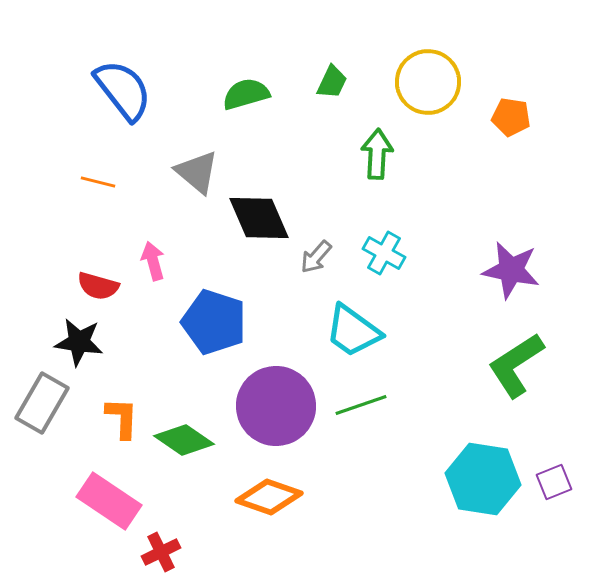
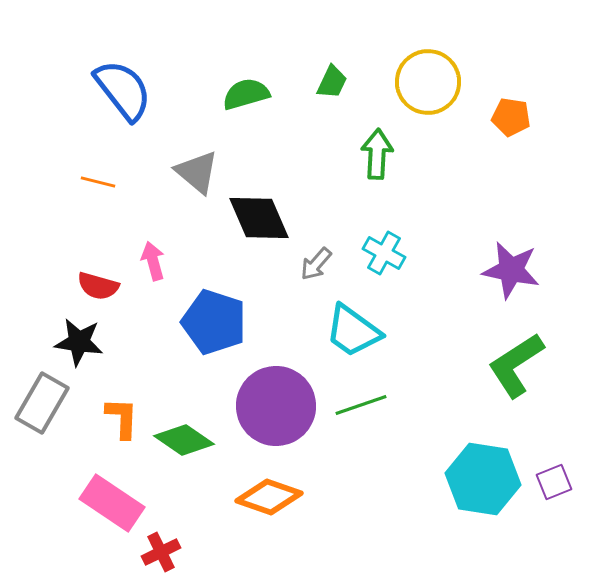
gray arrow: moved 7 px down
pink rectangle: moved 3 px right, 2 px down
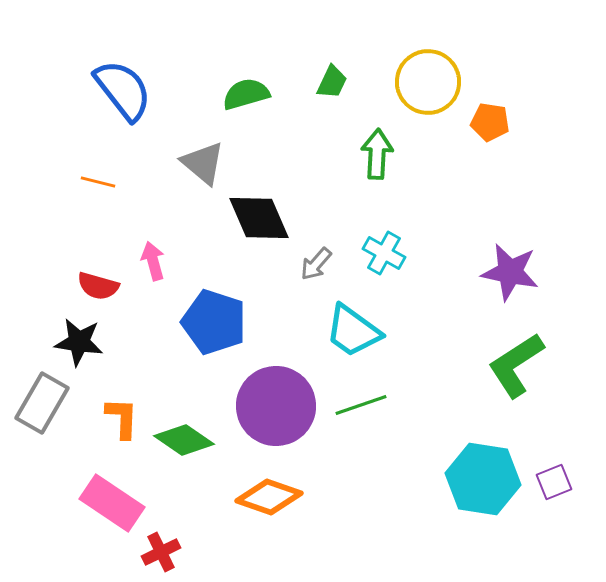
orange pentagon: moved 21 px left, 5 px down
gray triangle: moved 6 px right, 9 px up
purple star: moved 1 px left, 2 px down
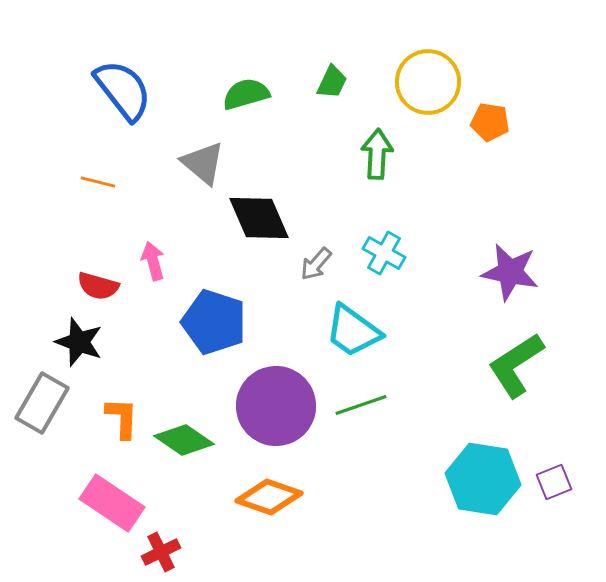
black star: rotated 12 degrees clockwise
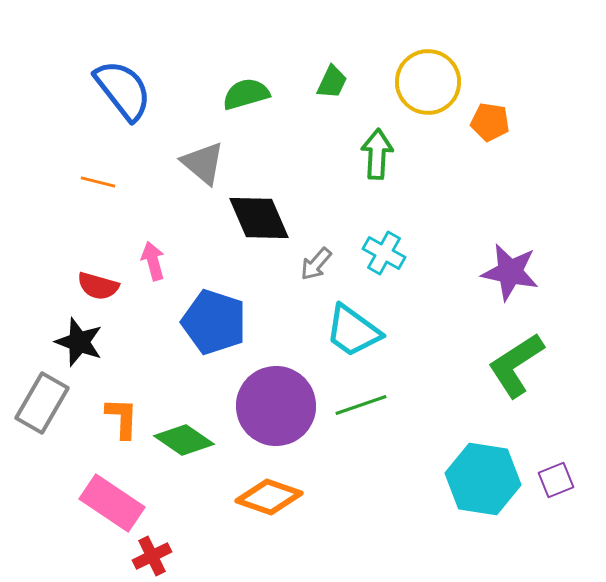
purple square: moved 2 px right, 2 px up
red cross: moved 9 px left, 4 px down
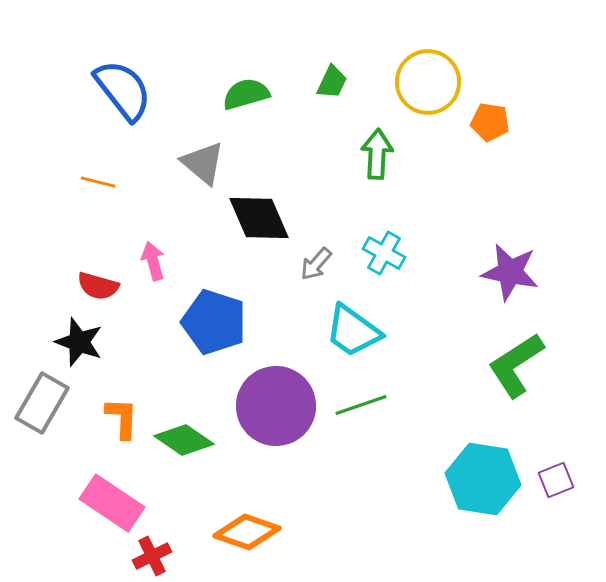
orange diamond: moved 22 px left, 35 px down
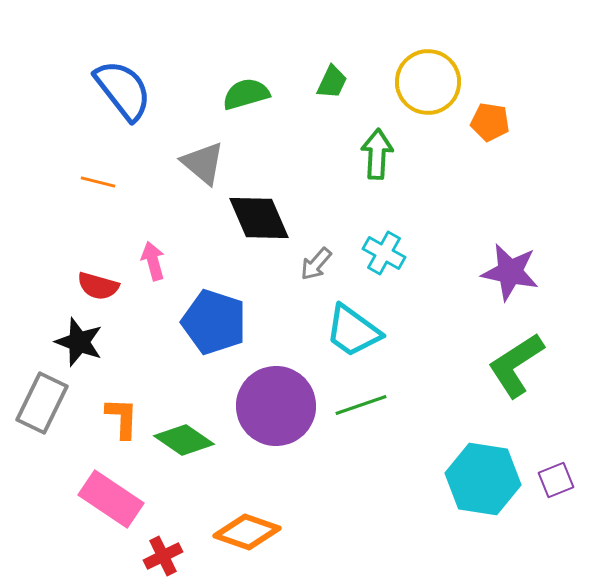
gray rectangle: rotated 4 degrees counterclockwise
pink rectangle: moved 1 px left, 4 px up
red cross: moved 11 px right
